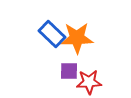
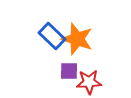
blue rectangle: moved 2 px down
orange star: moved 1 px down; rotated 20 degrees clockwise
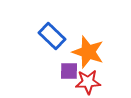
orange star: moved 11 px right, 13 px down
red star: moved 1 px left
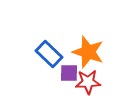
blue rectangle: moved 3 px left, 18 px down
purple square: moved 2 px down
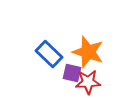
purple square: moved 3 px right; rotated 12 degrees clockwise
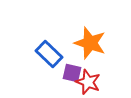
orange star: moved 2 px right, 9 px up
red star: rotated 25 degrees clockwise
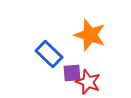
orange star: moved 8 px up
purple square: rotated 18 degrees counterclockwise
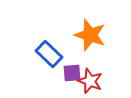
red star: moved 2 px right, 1 px up
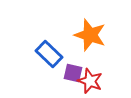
purple square: moved 1 px right; rotated 18 degrees clockwise
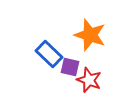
purple square: moved 3 px left, 6 px up
red star: moved 1 px left, 1 px up
